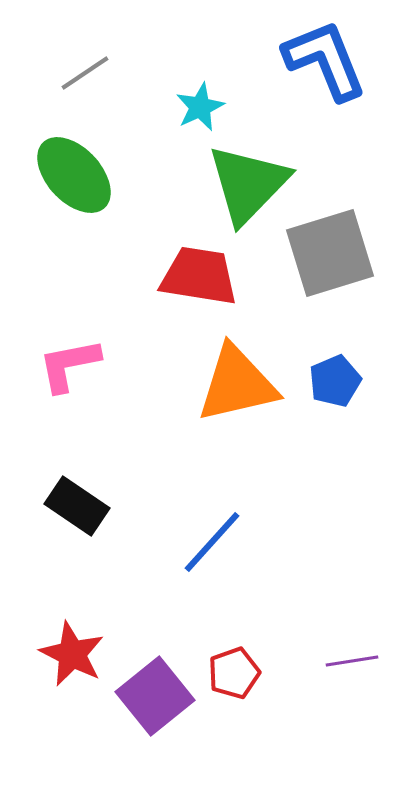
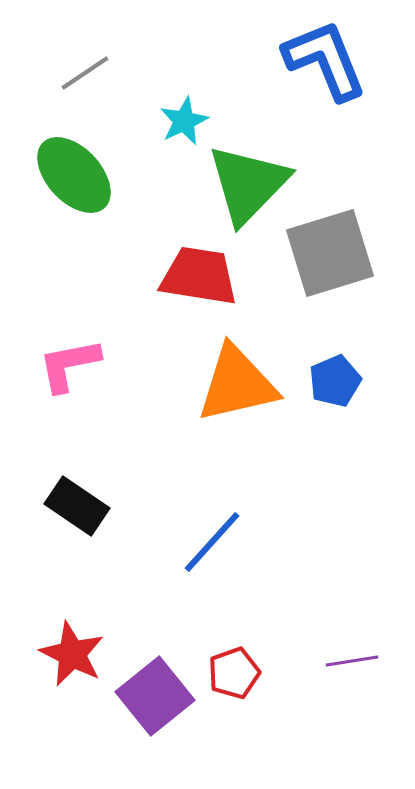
cyan star: moved 16 px left, 14 px down
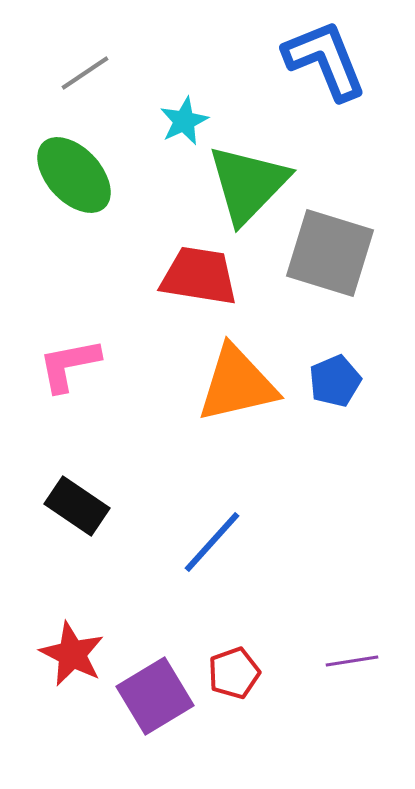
gray square: rotated 34 degrees clockwise
purple square: rotated 8 degrees clockwise
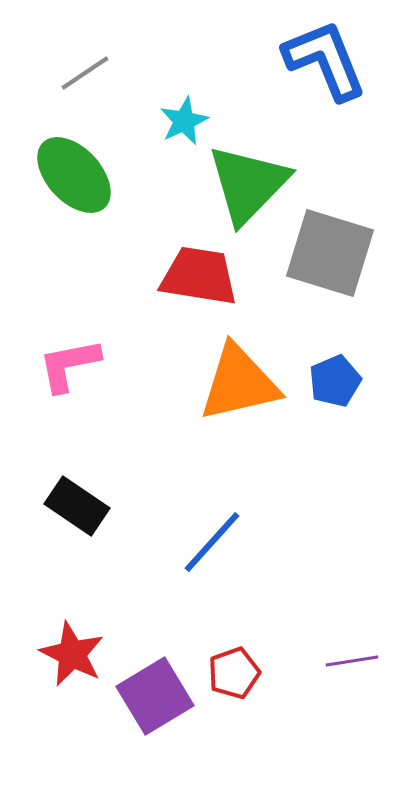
orange triangle: moved 2 px right, 1 px up
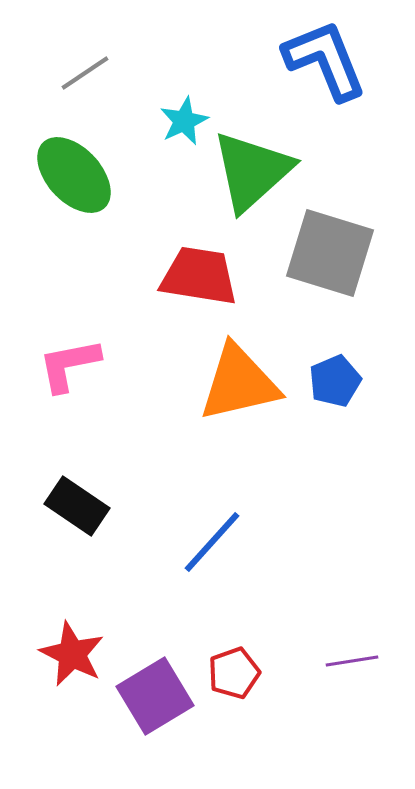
green triangle: moved 4 px right, 13 px up; rotated 4 degrees clockwise
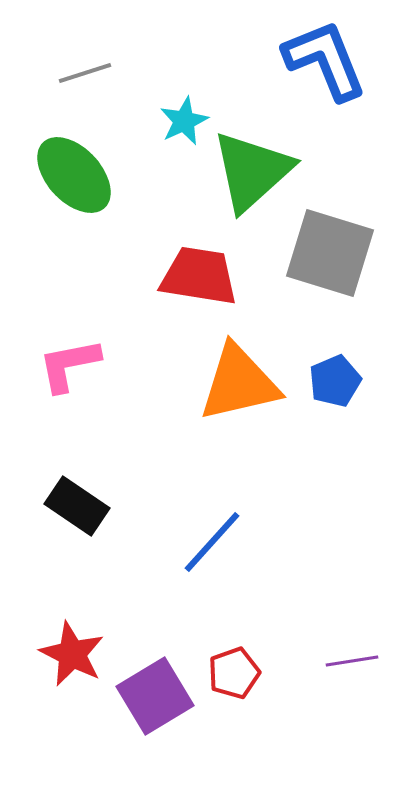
gray line: rotated 16 degrees clockwise
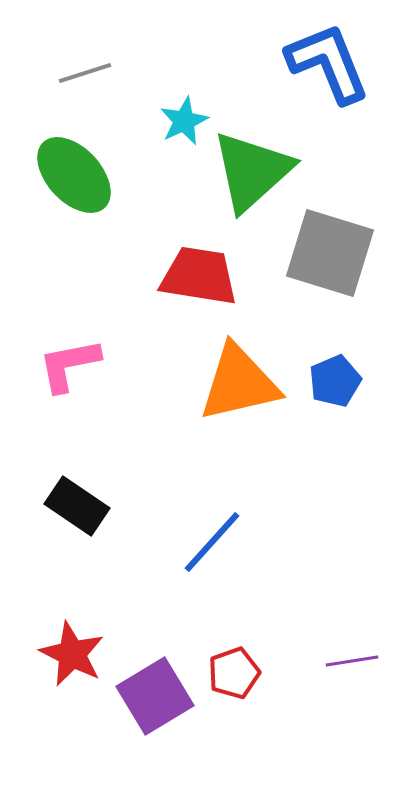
blue L-shape: moved 3 px right, 3 px down
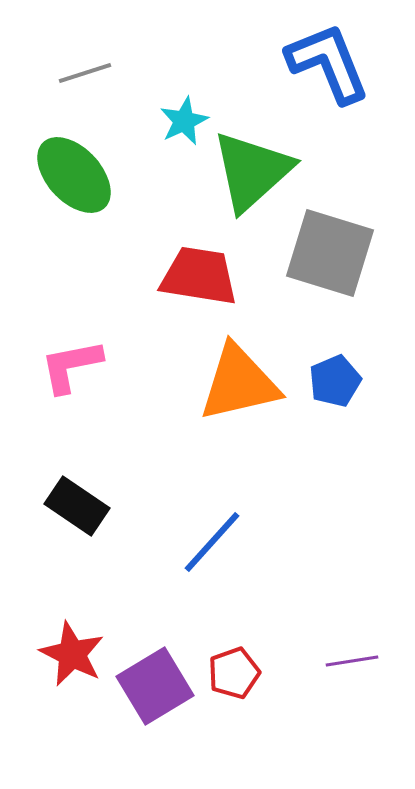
pink L-shape: moved 2 px right, 1 px down
purple square: moved 10 px up
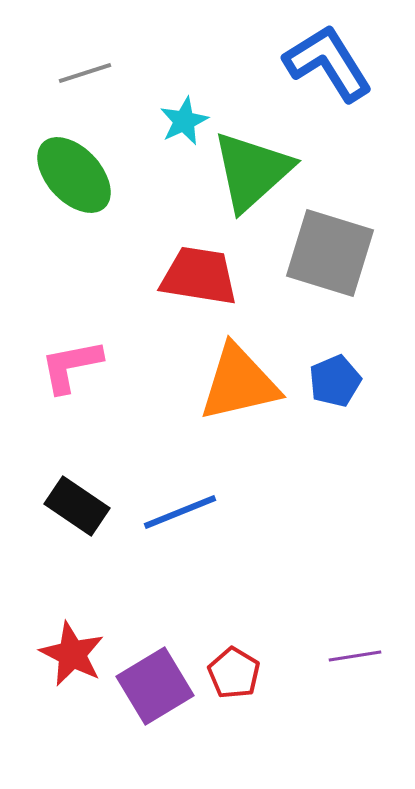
blue L-shape: rotated 10 degrees counterclockwise
blue line: moved 32 px left, 30 px up; rotated 26 degrees clockwise
purple line: moved 3 px right, 5 px up
red pentagon: rotated 21 degrees counterclockwise
